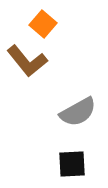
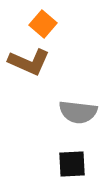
brown L-shape: moved 2 px right, 1 px down; rotated 27 degrees counterclockwise
gray semicircle: rotated 36 degrees clockwise
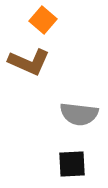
orange square: moved 4 px up
gray semicircle: moved 1 px right, 2 px down
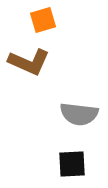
orange square: rotated 32 degrees clockwise
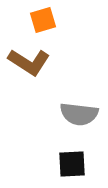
brown L-shape: rotated 9 degrees clockwise
